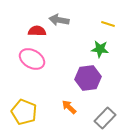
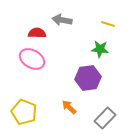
gray arrow: moved 3 px right
red semicircle: moved 2 px down
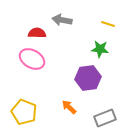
gray rectangle: rotated 25 degrees clockwise
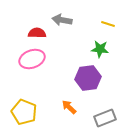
pink ellipse: rotated 50 degrees counterclockwise
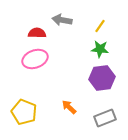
yellow line: moved 8 px left, 2 px down; rotated 72 degrees counterclockwise
pink ellipse: moved 3 px right
purple hexagon: moved 14 px right
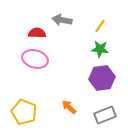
pink ellipse: rotated 35 degrees clockwise
gray rectangle: moved 3 px up
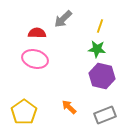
gray arrow: moved 1 px right, 1 px up; rotated 54 degrees counterclockwise
yellow line: rotated 16 degrees counterclockwise
green star: moved 3 px left
purple hexagon: moved 2 px up; rotated 20 degrees clockwise
yellow pentagon: rotated 15 degrees clockwise
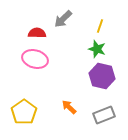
green star: rotated 12 degrees clockwise
gray rectangle: moved 1 px left
